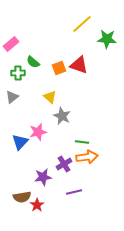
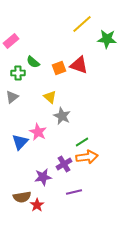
pink rectangle: moved 3 px up
pink star: rotated 30 degrees counterclockwise
green line: rotated 40 degrees counterclockwise
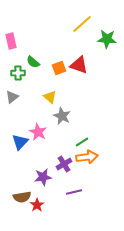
pink rectangle: rotated 63 degrees counterclockwise
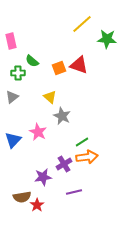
green semicircle: moved 1 px left, 1 px up
blue triangle: moved 7 px left, 2 px up
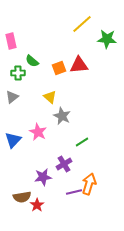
red triangle: rotated 24 degrees counterclockwise
orange arrow: moved 2 px right, 27 px down; rotated 65 degrees counterclockwise
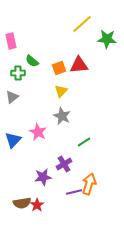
yellow triangle: moved 11 px right, 6 px up; rotated 32 degrees clockwise
green line: moved 2 px right
brown semicircle: moved 6 px down
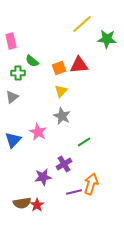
orange arrow: moved 2 px right
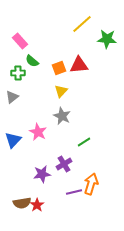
pink rectangle: moved 9 px right; rotated 28 degrees counterclockwise
purple star: moved 1 px left, 3 px up
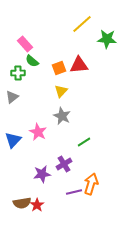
pink rectangle: moved 5 px right, 3 px down
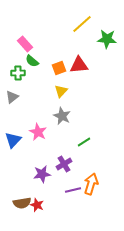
purple line: moved 1 px left, 2 px up
red star: rotated 16 degrees counterclockwise
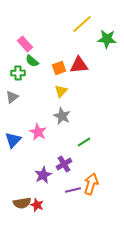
purple star: moved 1 px right, 1 px down; rotated 18 degrees counterclockwise
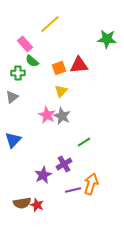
yellow line: moved 32 px left
pink star: moved 9 px right, 17 px up
